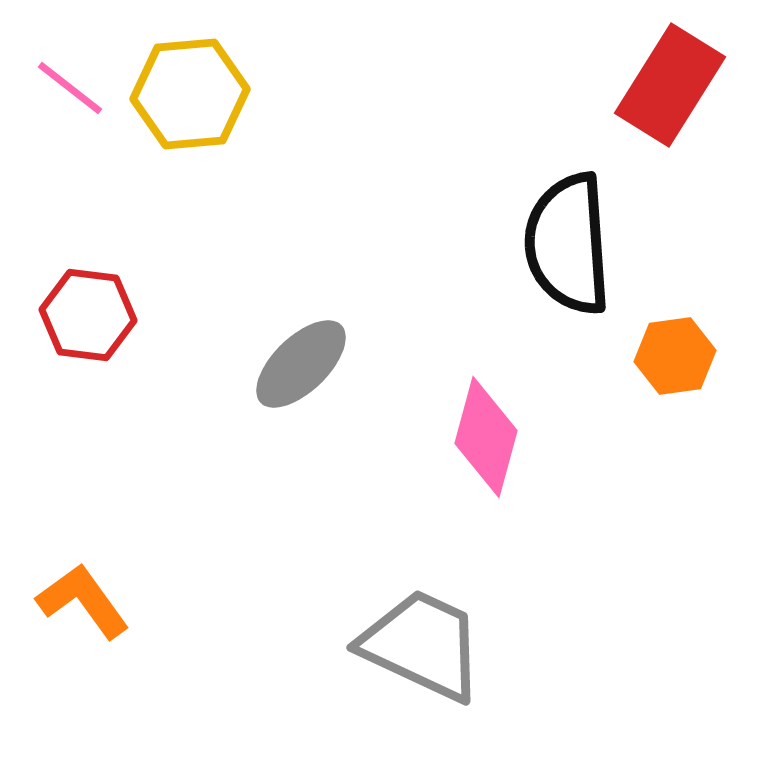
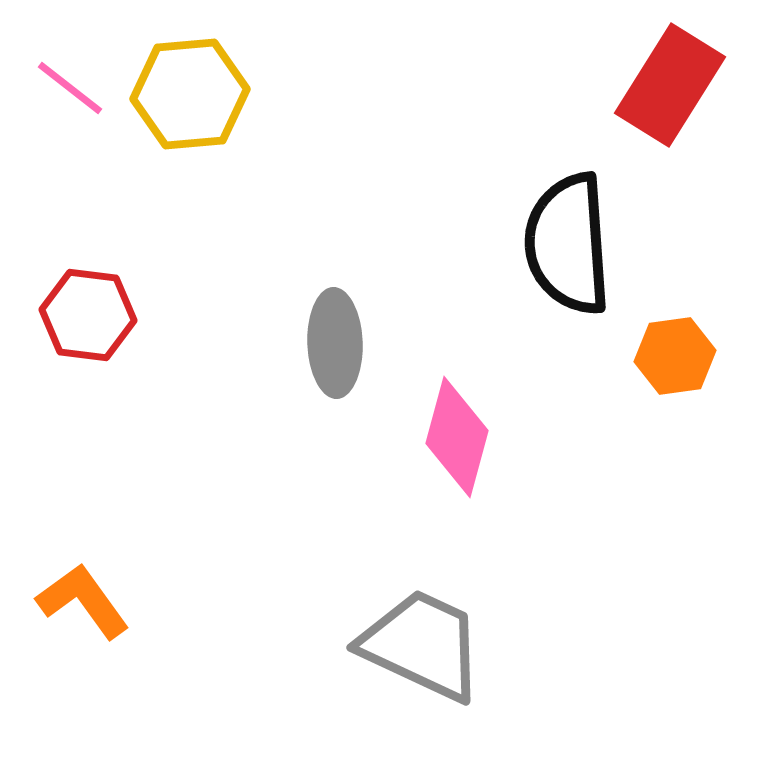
gray ellipse: moved 34 px right, 21 px up; rotated 48 degrees counterclockwise
pink diamond: moved 29 px left
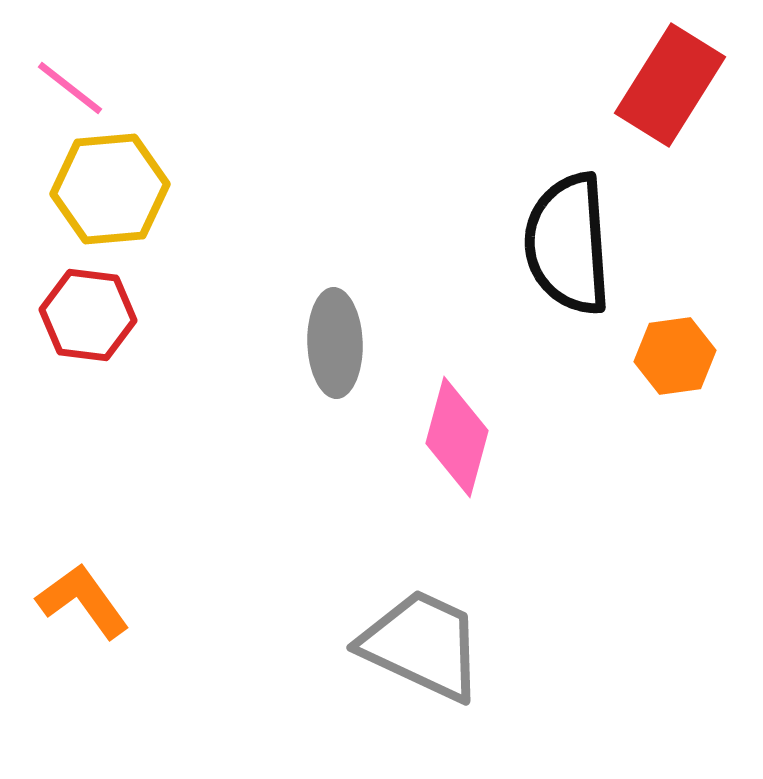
yellow hexagon: moved 80 px left, 95 px down
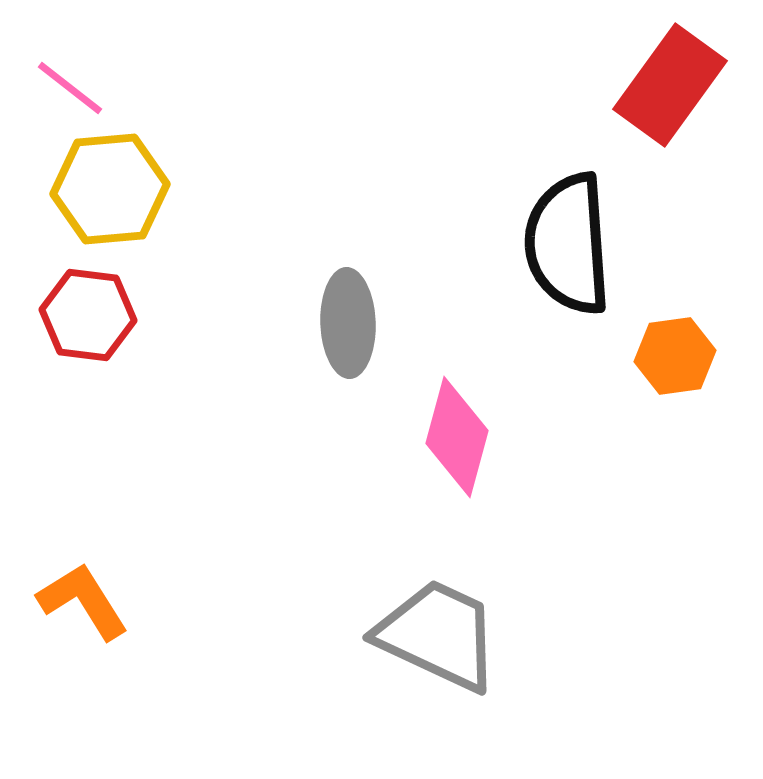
red rectangle: rotated 4 degrees clockwise
gray ellipse: moved 13 px right, 20 px up
orange L-shape: rotated 4 degrees clockwise
gray trapezoid: moved 16 px right, 10 px up
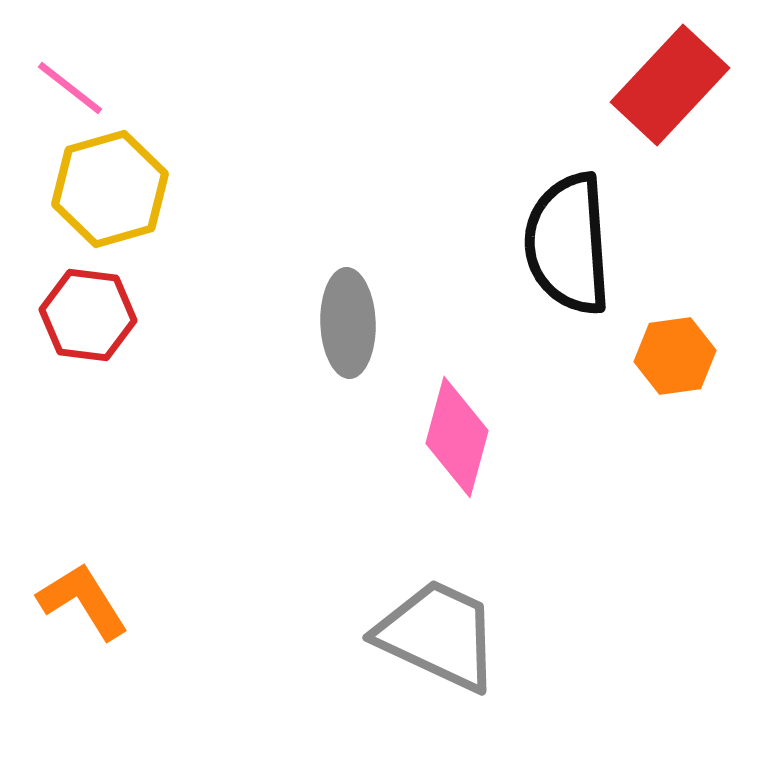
red rectangle: rotated 7 degrees clockwise
yellow hexagon: rotated 11 degrees counterclockwise
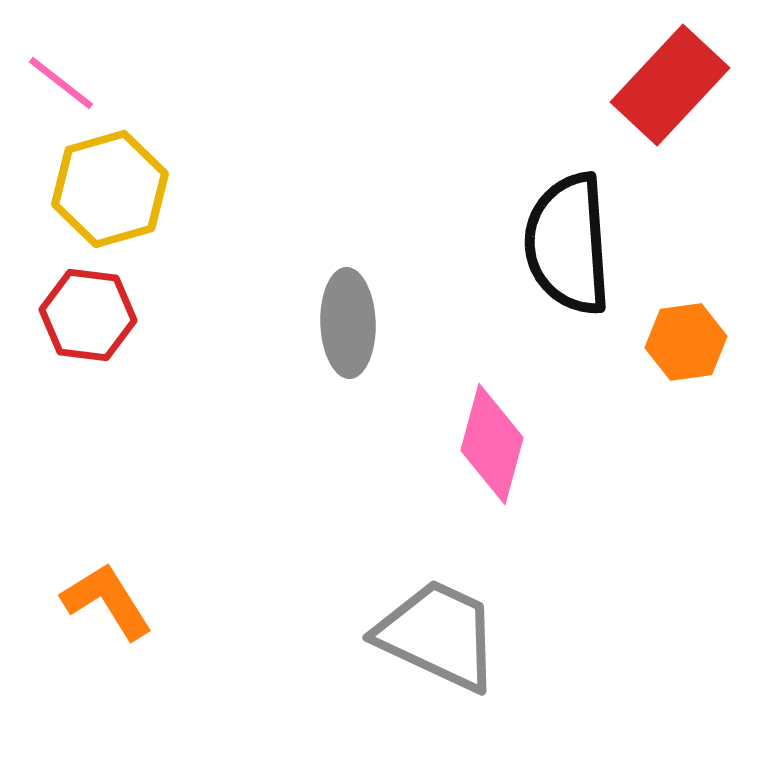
pink line: moved 9 px left, 5 px up
orange hexagon: moved 11 px right, 14 px up
pink diamond: moved 35 px right, 7 px down
orange L-shape: moved 24 px right
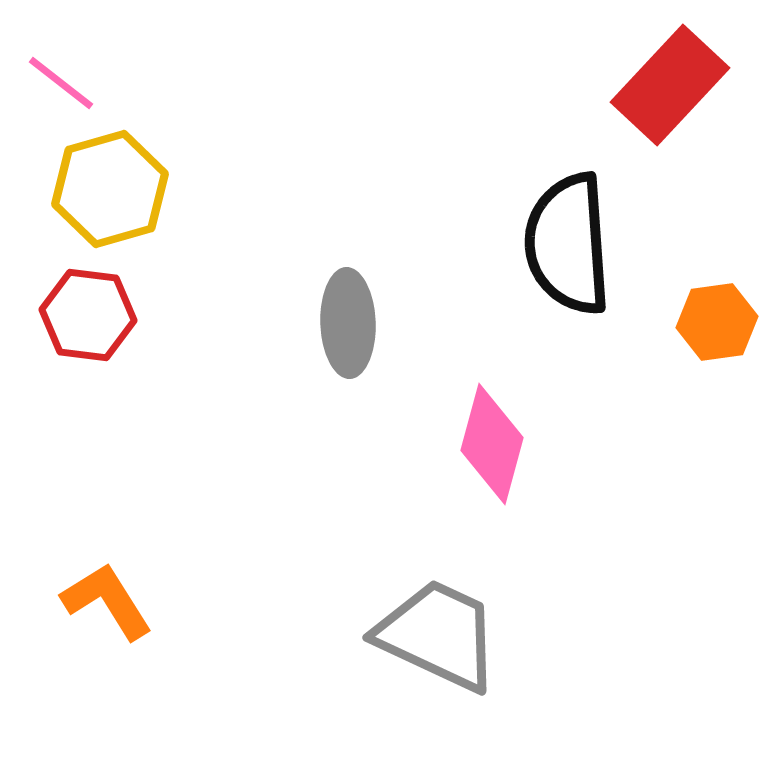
orange hexagon: moved 31 px right, 20 px up
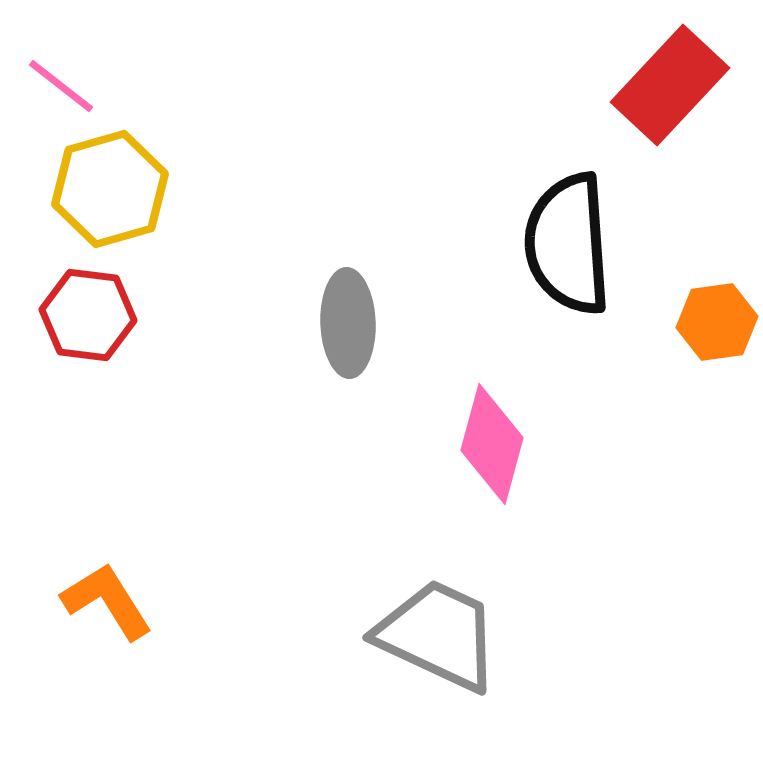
pink line: moved 3 px down
